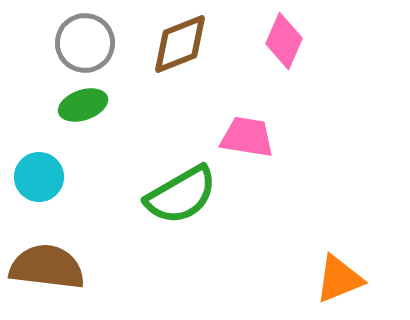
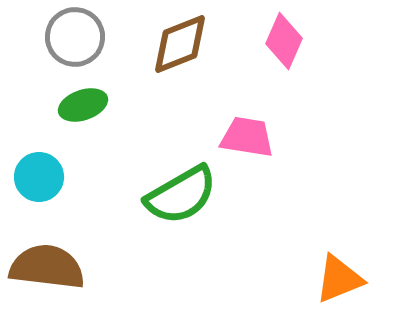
gray circle: moved 10 px left, 6 px up
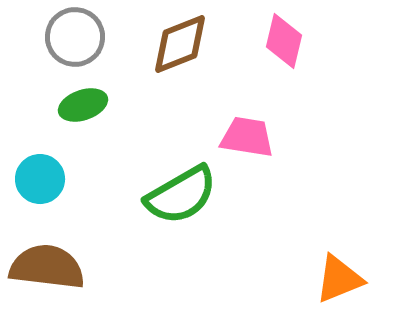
pink diamond: rotated 10 degrees counterclockwise
cyan circle: moved 1 px right, 2 px down
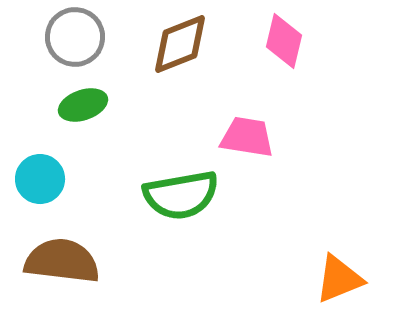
green semicircle: rotated 20 degrees clockwise
brown semicircle: moved 15 px right, 6 px up
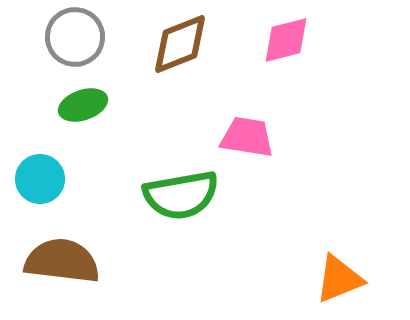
pink diamond: moved 2 px right, 1 px up; rotated 62 degrees clockwise
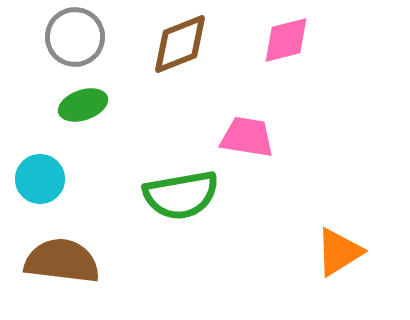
orange triangle: moved 27 px up; rotated 10 degrees counterclockwise
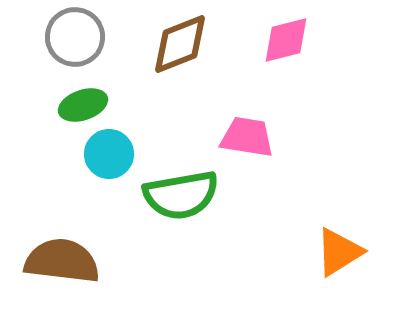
cyan circle: moved 69 px right, 25 px up
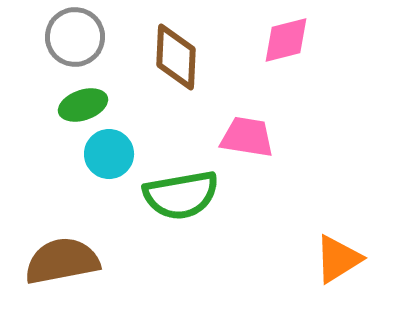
brown diamond: moved 4 px left, 13 px down; rotated 66 degrees counterclockwise
orange triangle: moved 1 px left, 7 px down
brown semicircle: rotated 18 degrees counterclockwise
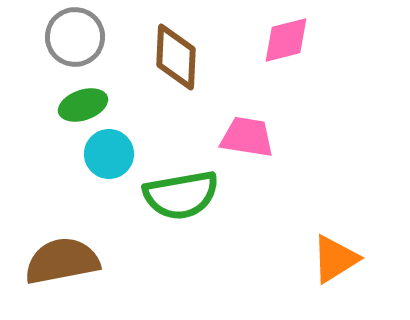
orange triangle: moved 3 px left
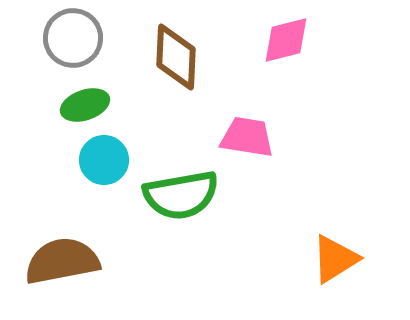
gray circle: moved 2 px left, 1 px down
green ellipse: moved 2 px right
cyan circle: moved 5 px left, 6 px down
